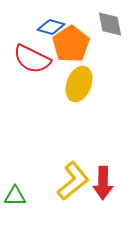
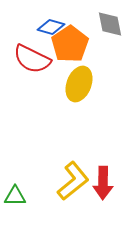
orange pentagon: moved 1 px left
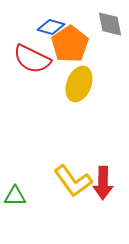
yellow L-shape: rotated 93 degrees clockwise
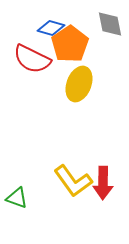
blue diamond: moved 1 px down
green triangle: moved 2 px right, 2 px down; rotated 20 degrees clockwise
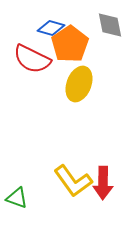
gray diamond: moved 1 px down
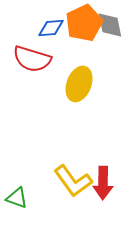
blue diamond: rotated 20 degrees counterclockwise
orange pentagon: moved 14 px right, 21 px up; rotated 9 degrees clockwise
red semicircle: rotated 9 degrees counterclockwise
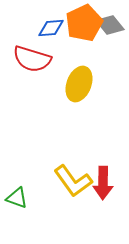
gray diamond: rotated 28 degrees counterclockwise
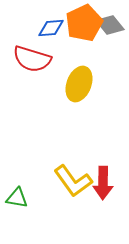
green triangle: rotated 10 degrees counterclockwise
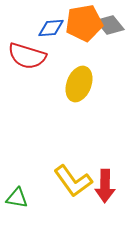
orange pentagon: rotated 15 degrees clockwise
red semicircle: moved 5 px left, 3 px up
red arrow: moved 2 px right, 3 px down
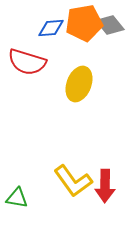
red semicircle: moved 6 px down
